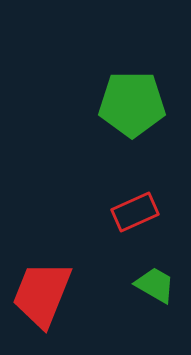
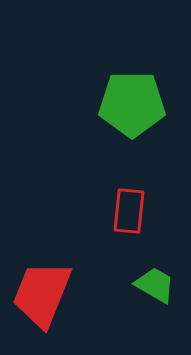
red rectangle: moved 6 px left, 1 px up; rotated 60 degrees counterclockwise
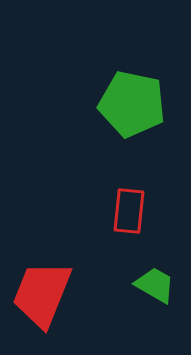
green pentagon: rotated 12 degrees clockwise
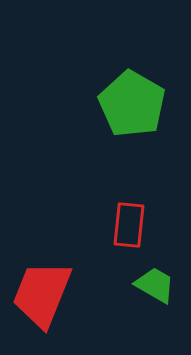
green pentagon: rotated 18 degrees clockwise
red rectangle: moved 14 px down
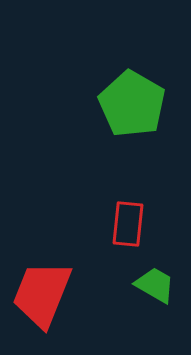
red rectangle: moved 1 px left, 1 px up
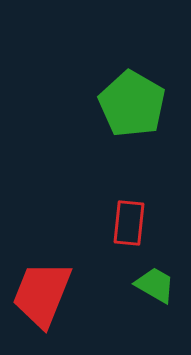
red rectangle: moved 1 px right, 1 px up
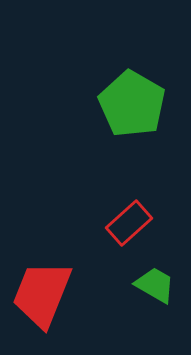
red rectangle: rotated 42 degrees clockwise
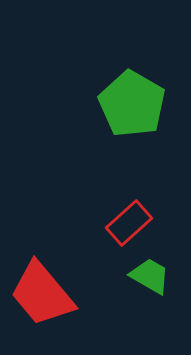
green trapezoid: moved 5 px left, 9 px up
red trapezoid: rotated 62 degrees counterclockwise
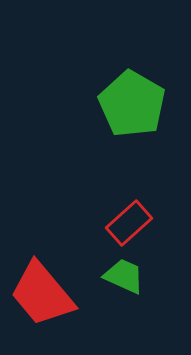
green trapezoid: moved 26 px left; rotated 6 degrees counterclockwise
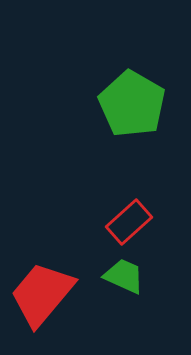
red rectangle: moved 1 px up
red trapezoid: rotated 80 degrees clockwise
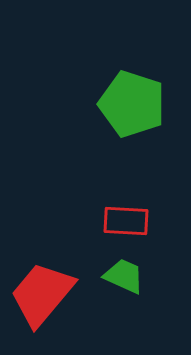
green pentagon: rotated 12 degrees counterclockwise
red rectangle: moved 3 px left, 1 px up; rotated 45 degrees clockwise
